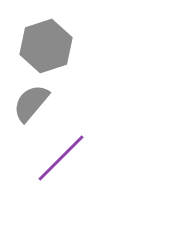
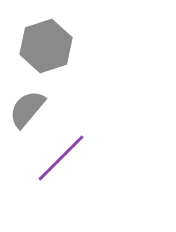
gray semicircle: moved 4 px left, 6 px down
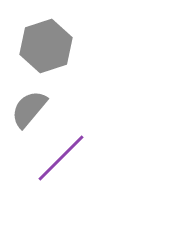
gray semicircle: moved 2 px right
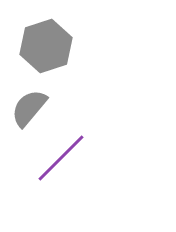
gray semicircle: moved 1 px up
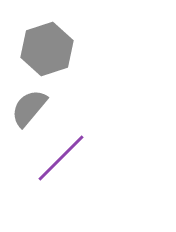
gray hexagon: moved 1 px right, 3 px down
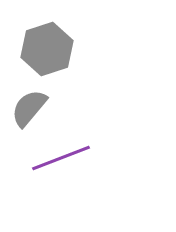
purple line: rotated 24 degrees clockwise
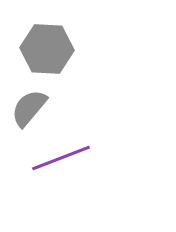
gray hexagon: rotated 21 degrees clockwise
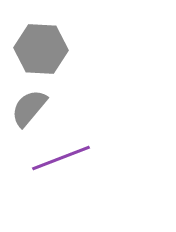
gray hexagon: moved 6 px left
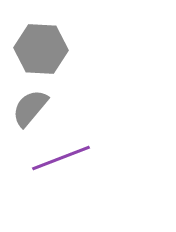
gray semicircle: moved 1 px right
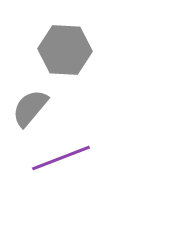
gray hexagon: moved 24 px right, 1 px down
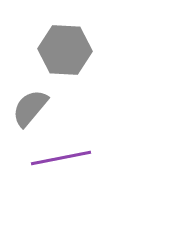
purple line: rotated 10 degrees clockwise
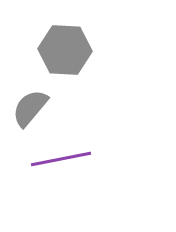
purple line: moved 1 px down
